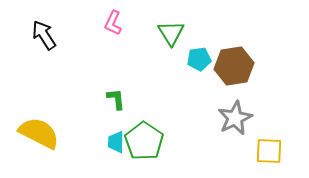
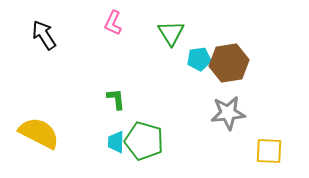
brown hexagon: moved 5 px left, 3 px up
gray star: moved 7 px left, 5 px up; rotated 20 degrees clockwise
green pentagon: rotated 18 degrees counterclockwise
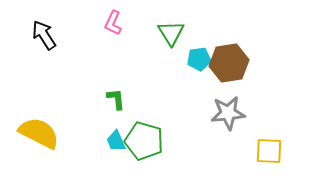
cyan trapezoid: moved 1 px up; rotated 25 degrees counterclockwise
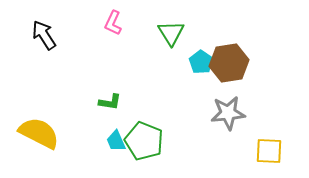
cyan pentagon: moved 2 px right, 3 px down; rotated 30 degrees counterclockwise
green L-shape: moved 6 px left, 3 px down; rotated 105 degrees clockwise
green pentagon: rotated 6 degrees clockwise
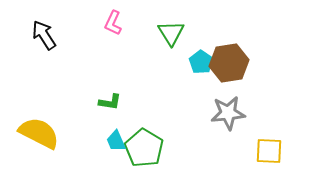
green pentagon: moved 7 px down; rotated 9 degrees clockwise
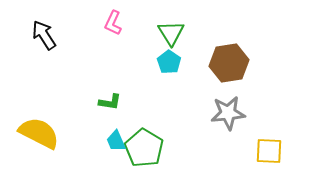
cyan pentagon: moved 32 px left
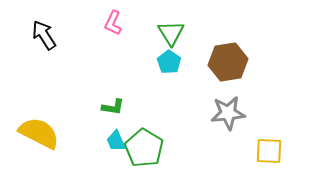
brown hexagon: moved 1 px left, 1 px up
green L-shape: moved 3 px right, 5 px down
